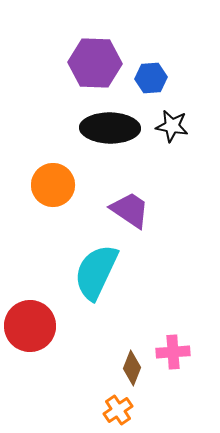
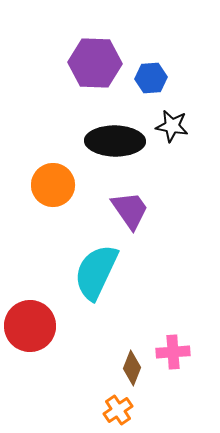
black ellipse: moved 5 px right, 13 px down
purple trapezoid: rotated 21 degrees clockwise
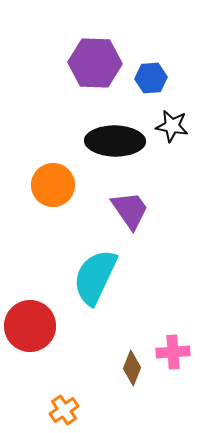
cyan semicircle: moved 1 px left, 5 px down
orange cross: moved 54 px left
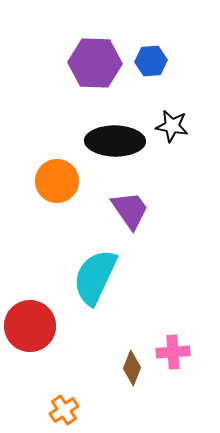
blue hexagon: moved 17 px up
orange circle: moved 4 px right, 4 px up
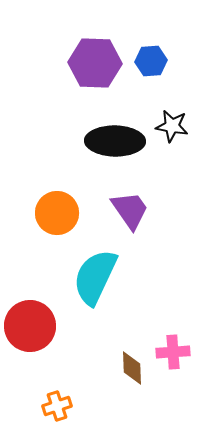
orange circle: moved 32 px down
brown diamond: rotated 24 degrees counterclockwise
orange cross: moved 7 px left, 4 px up; rotated 16 degrees clockwise
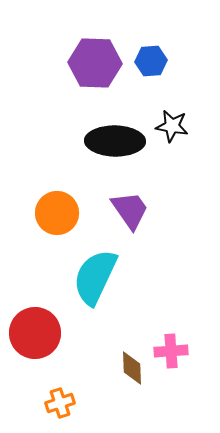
red circle: moved 5 px right, 7 px down
pink cross: moved 2 px left, 1 px up
orange cross: moved 3 px right, 3 px up
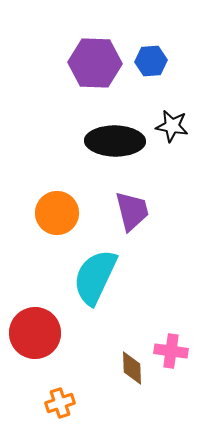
purple trapezoid: moved 2 px right, 1 px down; rotated 21 degrees clockwise
pink cross: rotated 12 degrees clockwise
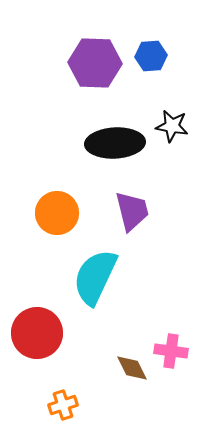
blue hexagon: moved 5 px up
black ellipse: moved 2 px down; rotated 4 degrees counterclockwise
red circle: moved 2 px right
brown diamond: rotated 24 degrees counterclockwise
orange cross: moved 3 px right, 2 px down
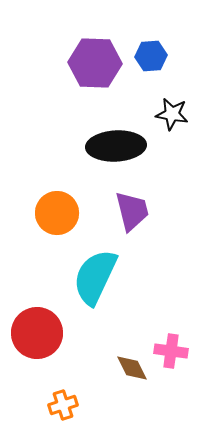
black star: moved 12 px up
black ellipse: moved 1 px right, 3 px down
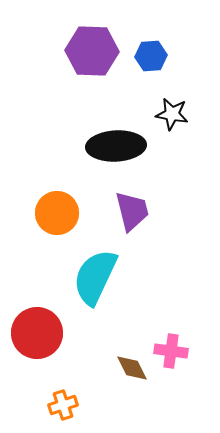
purple hexagon: moved 3 px left, 12 px up
